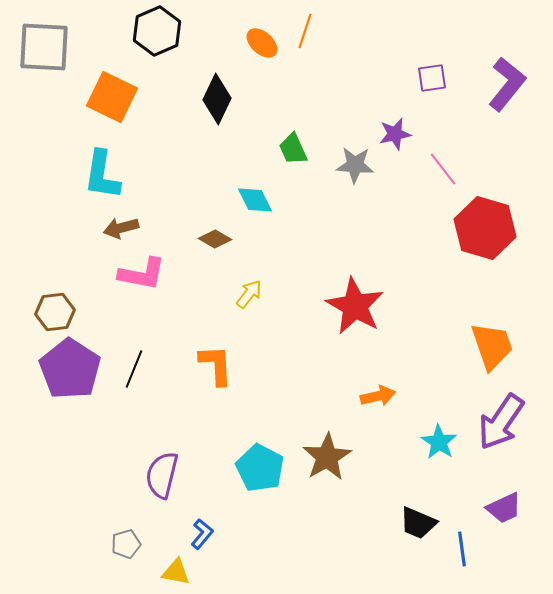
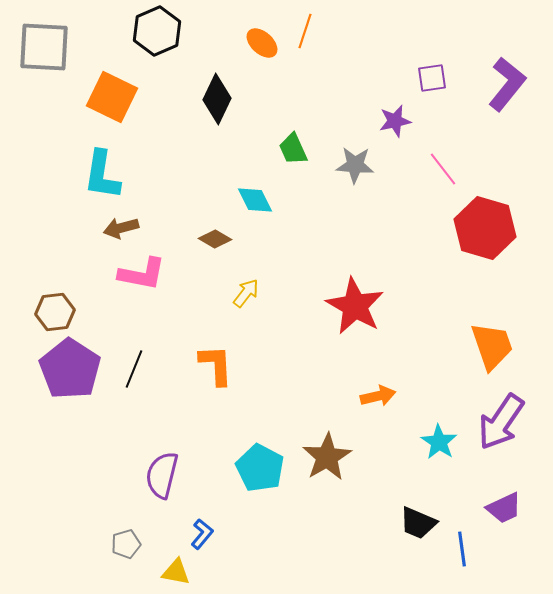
purple star: moved 13 px up
yellow arrow: moved 3 px left, 1 px up
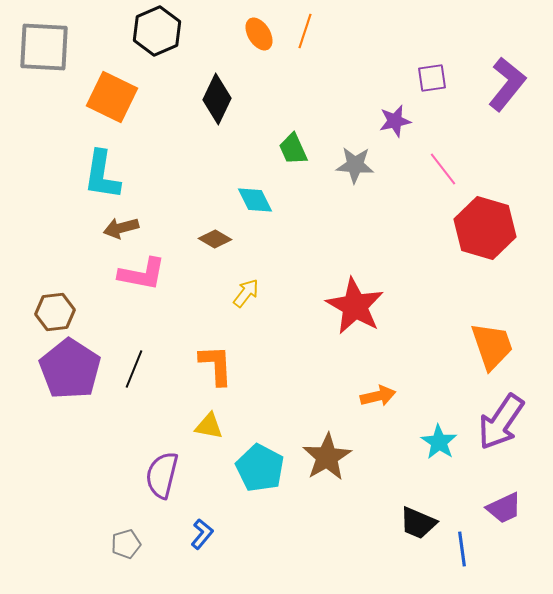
orange ellipse: moved 3 px left, 9 px up; rotated 16 degrees clockwise
yellow triangle: moved 33 px right, 146 px up
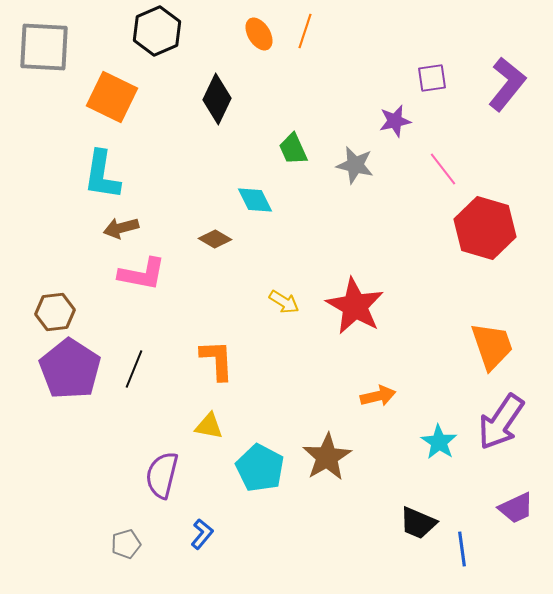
gray star: rotated 9 degrees clockwise
yellow arrow: moved 38 px right, 9 px down; rotated 84 degrees clockwise
orange L-shape: moved 1 px right, 5 px up
purple trapezoid: moved 12 px right
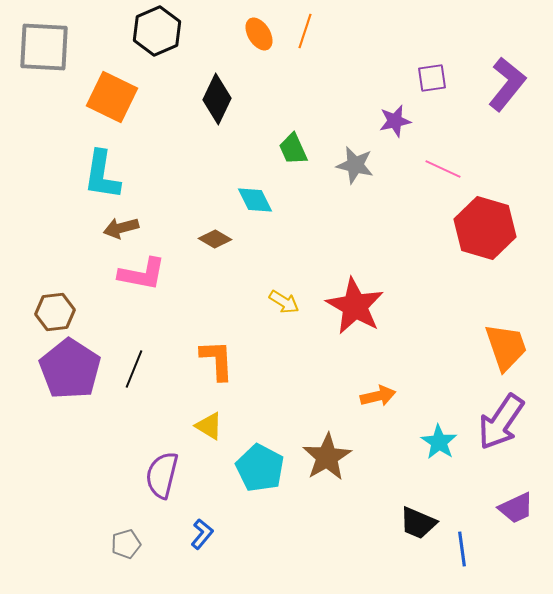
pink line: rotated 27 degrees counterclockwise
orange trapezoid: moved 14 px right, 1 px down
yellow triangle: rotated 20 degrees clockwise
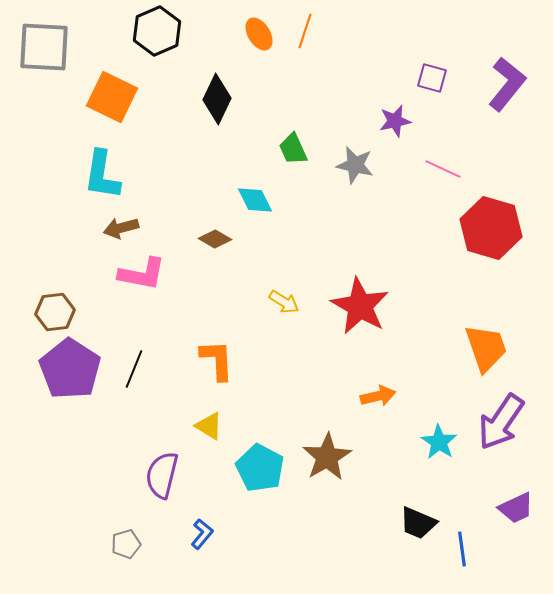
purple square: rotated 24 degrees clockwise
red hexagon: moved 6 px right
red star: moved 5 px right
orange trapezoid: moved 20 px left, 1 px down
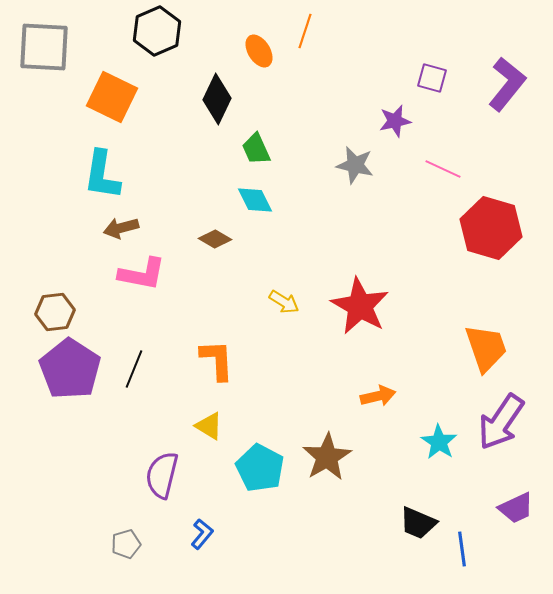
orange ellipse: moved 17 px down
green trapezoid: moved 37 px left
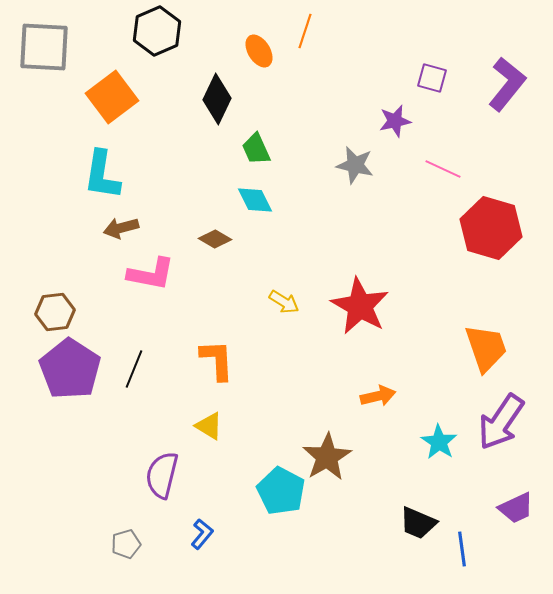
orange square: rotated 27 degrees clockwise
pink L-shape: moved 9 px right
cyan pentagon: moved 21 px right, 23 px down
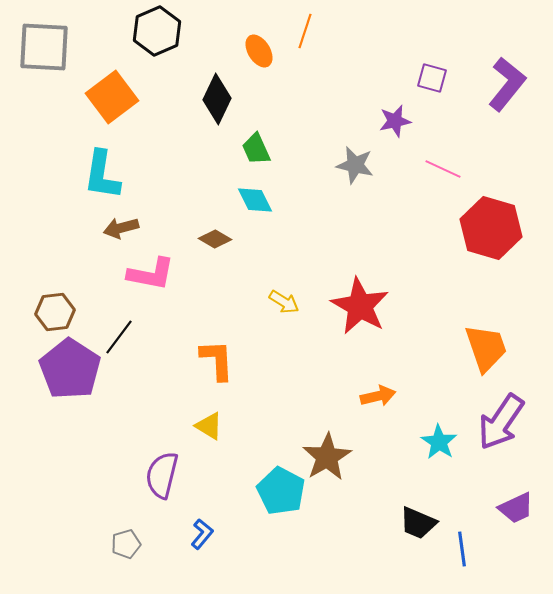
black line: moved 15 px left, 32 px up; rotated 15 degrees clockwise
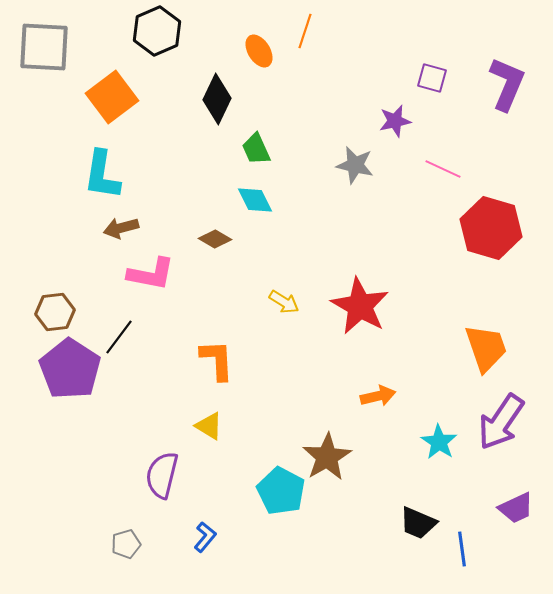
purple L-shape: rotated 16 degrees counterclockwise
blue L-shape: moved 3 px right, 3 px down
